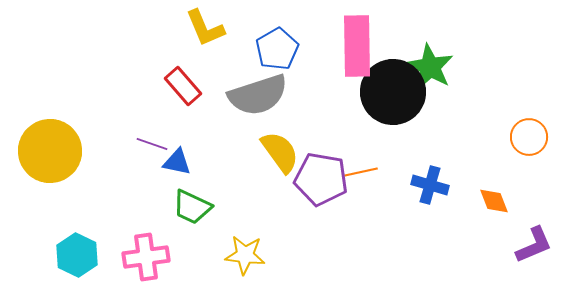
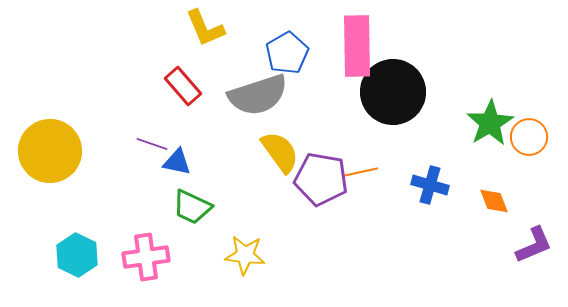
blue pentagon: moved 10 px right, 4 px down
green star: moved 60 px right, 56 px down; rotated 12 degrees clockwise
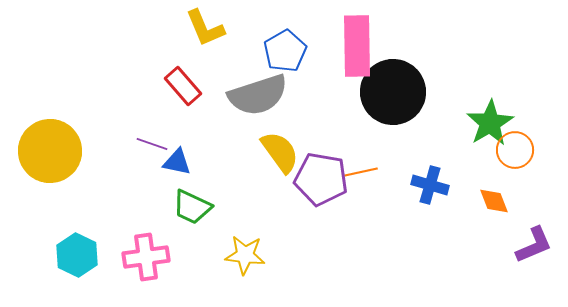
blue pentagon: moved 2 px left, 2 px up
orange circle: moved 14 px left, 13 px down
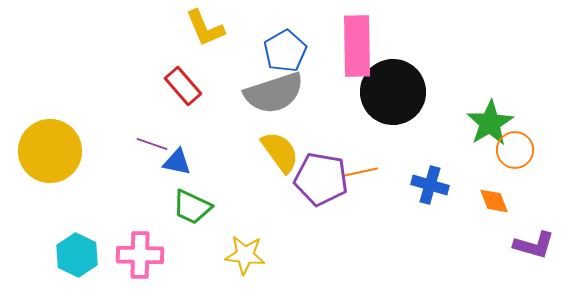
gray semicircle: moved 16 px right, 2 px up
purple L-shape: rotated 39 degrees clockwise
pink cross: moved 6 px left, 2 px up; rotated 9 degrees clockwise
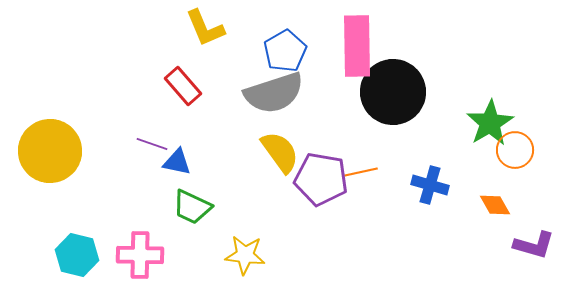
orange diamond: moved 1 px right, 4 px down; rotated 8 degrees counterclockwise
cyan hexagon: rotated 12 degrees counterclockwise
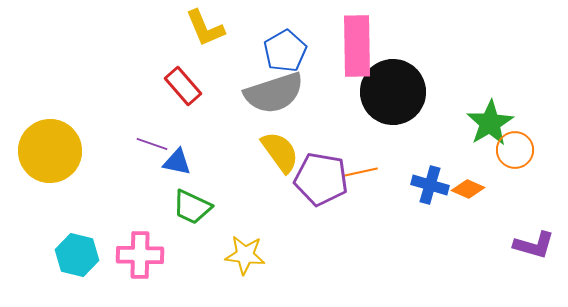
orange diamond: moved 27 px left, 16 px up; rotated 36 degrees counterclockwise
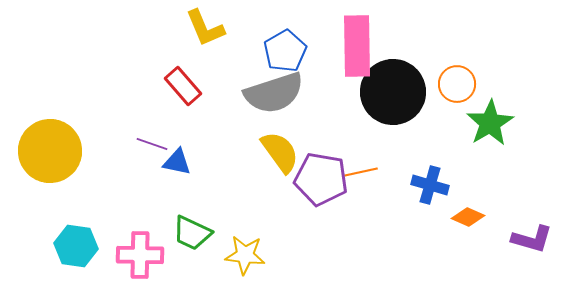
orange circle: moved 58 px left, 66 px up
orange diamond: moved 28 px down
green trapezoid: moved 26 px down
purple L-shape: moved 2 px left, 6 px up
cyan hexagon: moved 1 px left, 9 px up; rotated 6 degrees counterclockwise
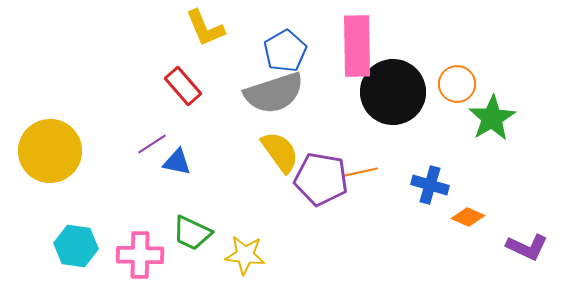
green star: moved 2 px right, 5 px up
purple line: rotated 52 degrees counterclockwise
purple L-shape: moved 5 px left, 8 px down; rotated 9 degrees clockwise
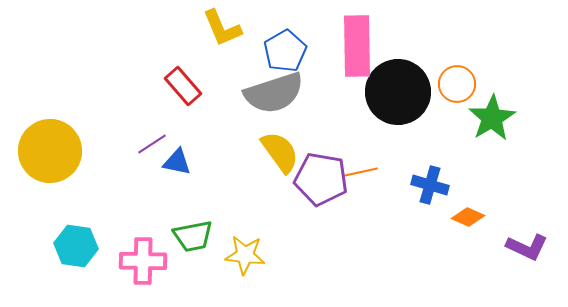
yellow L-shape: moved 17 px right
black circle: moved 5 px right
green trapezoid: moved 1 px right, 3 px down; rotated 36 degrees counterclockwise
pink cross: moved 3 px right, 6 px down
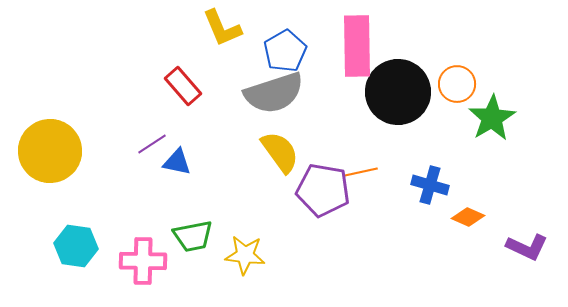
purple pentagon: moved 2 px right, 11 px down
